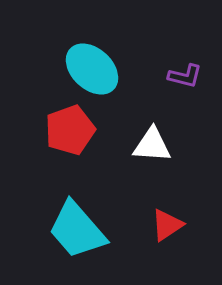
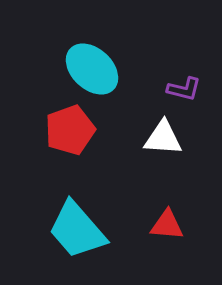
purple L-shape: moved 1 px left, 13 px down
white triangle: moved 11 px right, 7 px up
red triangle: rotated 39 degrees clockwise
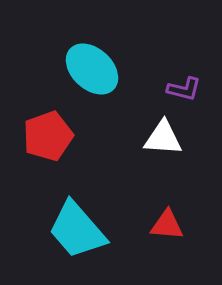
red pentagon: moved 22 px left, 6 px down
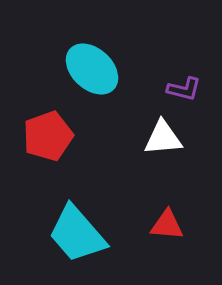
white triangle: rotated 9 degrees counterclockwise
cyan trapezoid: moved 4 px down
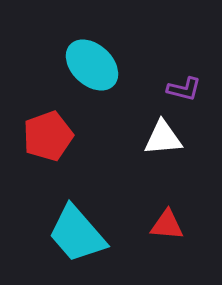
cyan ellipse: moved 4 px up
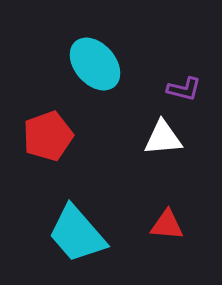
cyan ellipse: moved 3 px right, 1 px up; rotated 6 degrees clockwise
